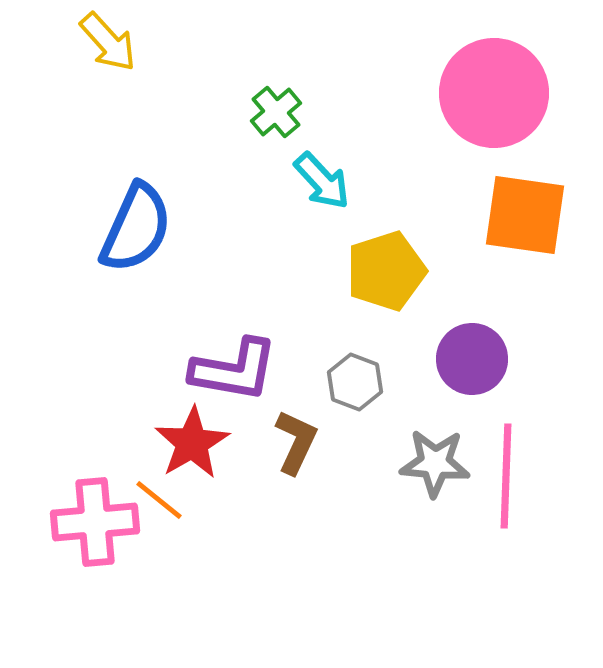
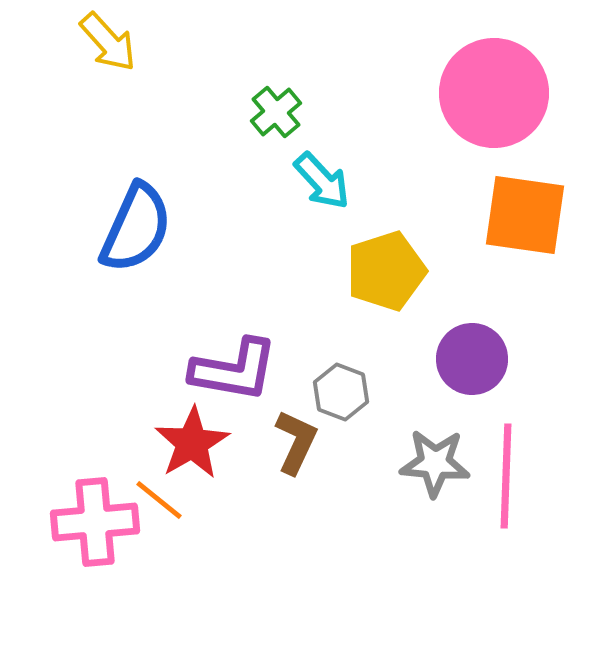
gray hexagon: moved 14 px left, 10 px down
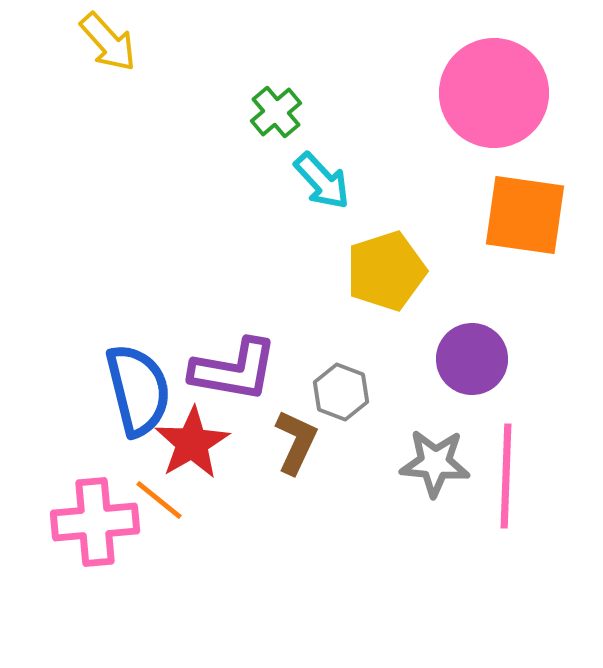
blue semicircle: moved 2 px right, 162 px down; rotated 38 degrees counterclockwise
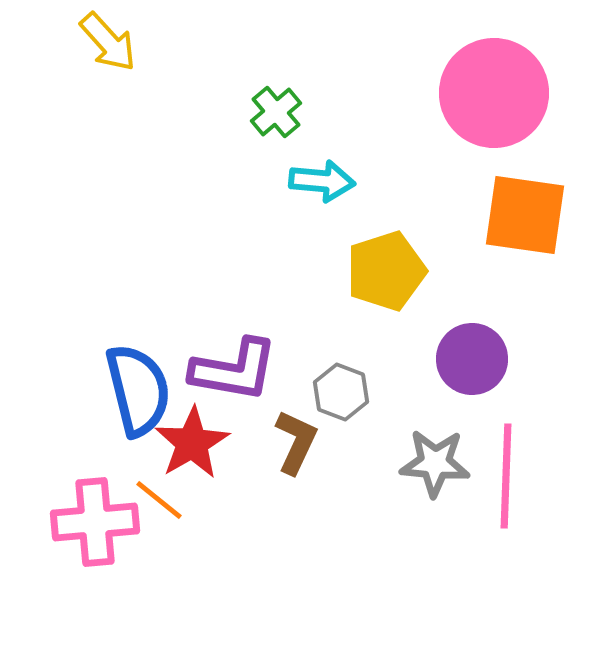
cyan arrow: rotated 42 degrees counterclockwise
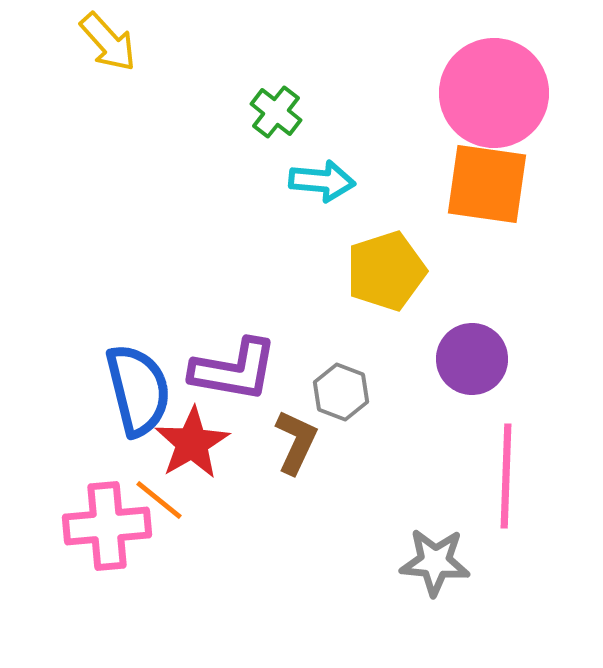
green cross: rotated 12 degrees counterclockwise
orange square: moved 38 px left, 31 px up
gray star: moved 99 px down
pink cross: moved 12 px right, 4 px down
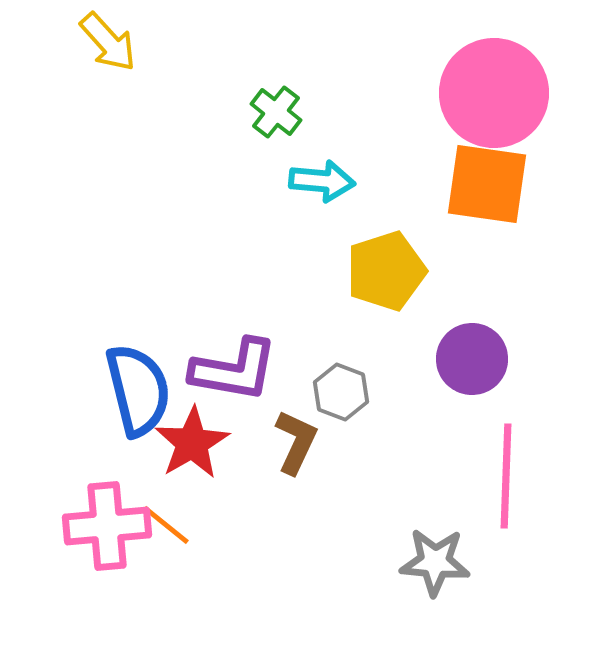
orange line: moved 7 px right, 25 px down
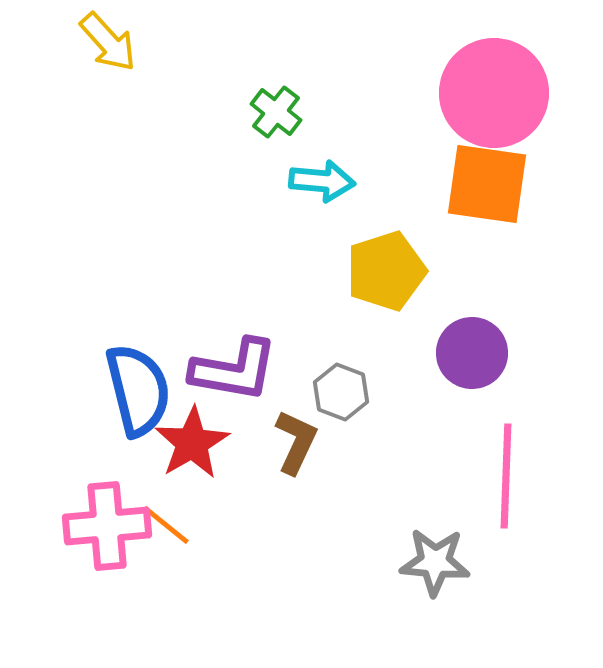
purple circle: moved 6 px up
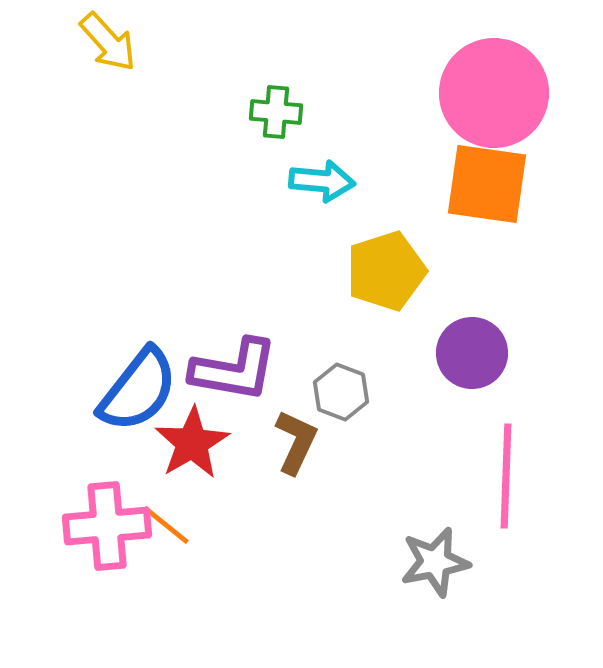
green cross: rotated 33 degrees counterclockwise
blue semicircle: rotated 52 degrees clockwise
gray star: rotated 16 degrees counterclockwise
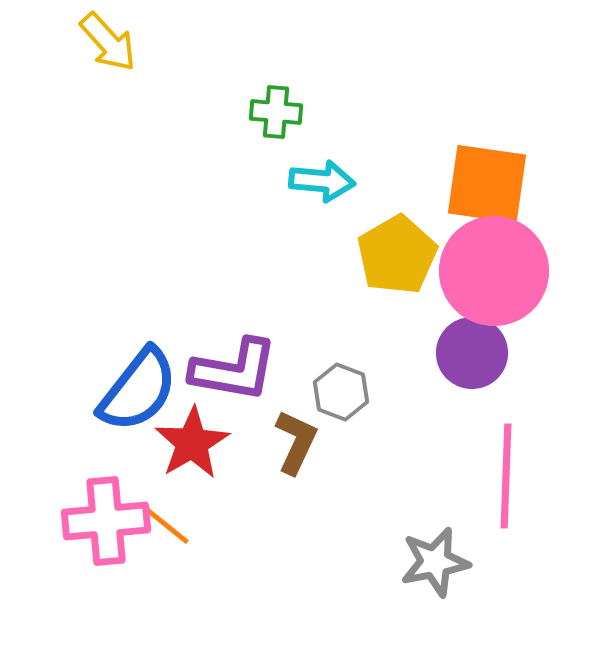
pink circle: moved 178 px down
yellow pentagon: moved 11 px right, 16 px up; rotated 12 degrees counterclockwise
pink cross: moved 1 px left, 5 px up
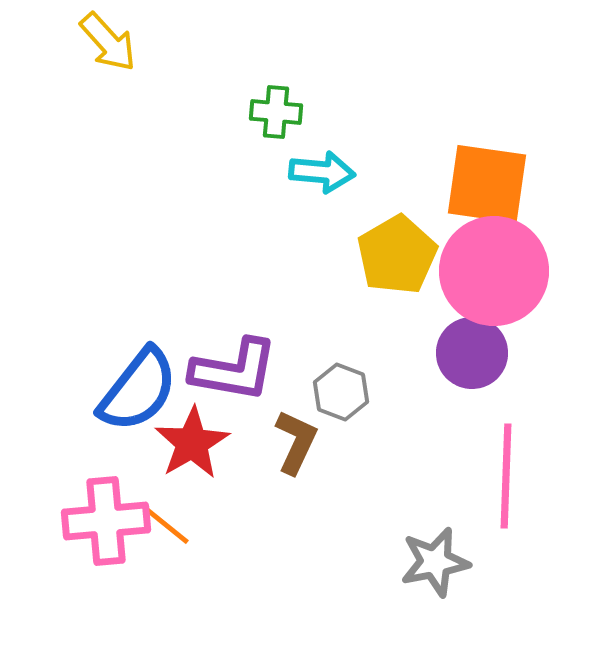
cyan arrow: moved 9 px up
